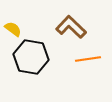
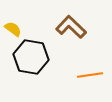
orange line: moved 2 px right, 16 px down
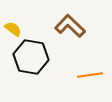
brown L-shape: moved 1 px left, 1 px up
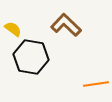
brown L-shape: moved 4 px left, 1 px up
orange line: moved 6 px right, 9 px down
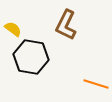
brown L-shape: rotated 108 degrees counterclockwise
orange line: rotated 25 degrees clockwise
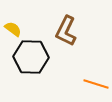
brown L-shape: moved 6 px down
black hexagon: rotated 8 degrees counterclockwise
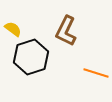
black hexagon: rotated 20 degrees counterclockwise
orange line: moved 11 px up
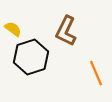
orange line: rotated 50 degrees clockwise
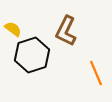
black hexagon: moved 1 px right, 2 px up
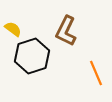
black hexagon: moved 1 px down
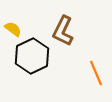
brown L-shape: moved 3 px left
black hexagon: rotated 8 degrees counterclockwise
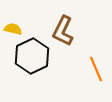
yellow semicircle: rotated 24 degrees counterclockwise
orange line: moved 4 px up
